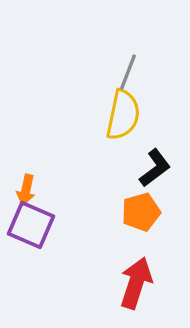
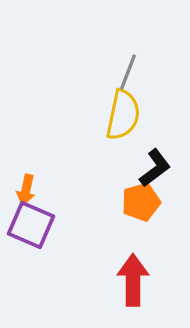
orange pentagon: moved 10 px up
red arrow: moved 3 px left, 3 px up; rotated 18 degrees counterclockwise
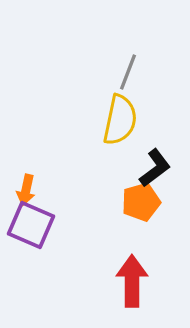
yellow semicircle: moved 3 px left, 5 px down
red arrow: moved 1 px left, 1 px down
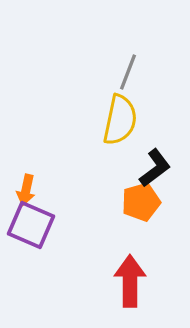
red arrow: moved 2 px left
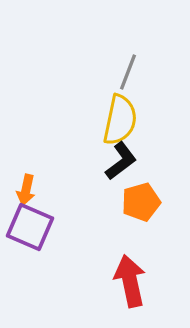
black L-shape: moved 34 px left, 7 px up
purple square: moved 1 px left, 2 px down
red arrow: rotated 12 degrees counterclockwise
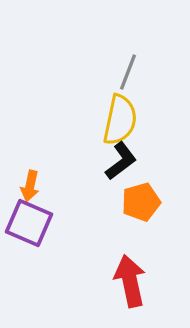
orange arrow: moved 4 px right, 4 px up
purple square: moved 1 px left, 4 px up
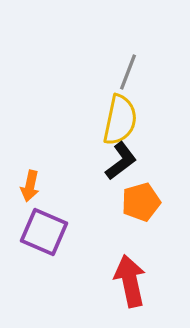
purple square: moved 15 px right, 9 px down
